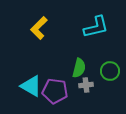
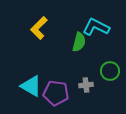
cyan L-shape: rotated 140 degrees counterclockwise
green semicircle: moved 26 px up
purple pentagon: moved 1 px right, 2 px down
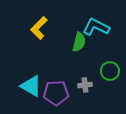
gray cross: moved 1 px left
purple pentagon: rotated 10 degrees counterclockwise
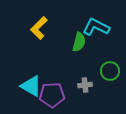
purple pentagon: moved 4 px left, 2 px down
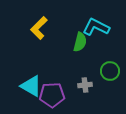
green semicircle: moved 1 px right
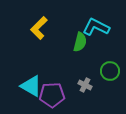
gray cross: rotated 32 degrees clockwise
